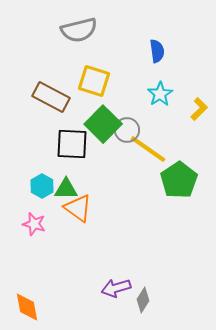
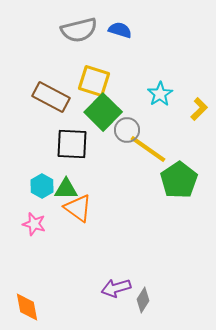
blue semicircle: moved 37 px left, 21 px up; rotated 65 degrees counterclockwise
green square: moved 12 px up
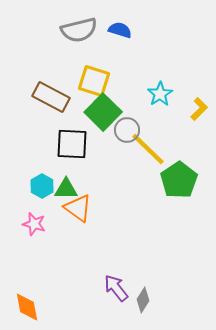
yellow line: rotated 9 degrees clockwise
purple arrow: rotated 68 degrees clockwise
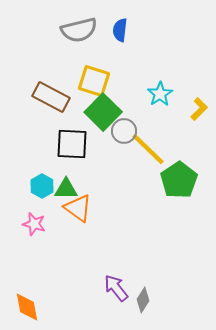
blue semicircle: rotated 100 degrees counterclockwise
gray circle: moved 3 px left, 1 px down
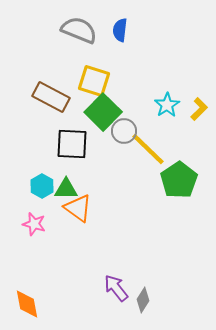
gray semicircle: rotated 144 degrees counterclockwise
cyan star: moved 7 px right, 11 px down
orange diamond: moved 3 px up
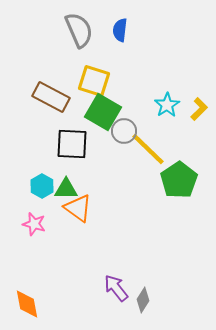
gray semicircle: rotated 45 degrees clockwise
green square: rotated 15 degrees counterclockwise
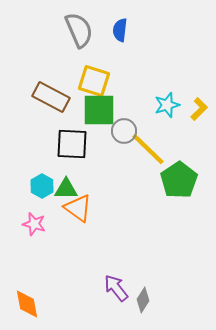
cyan star: rotated 15 degrees clockwise
green square: moved 4 px left, 2 px up; rotated 30 degrees counterclockwise
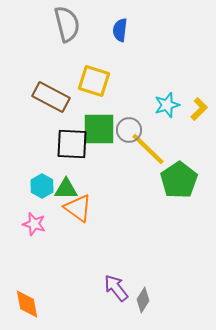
gray semicircle: moved 12 px left, 6 px up; rotated 9 degrees clockwise
green square: moved 19 px down
gray circle: moved 5 px right, 1 px up
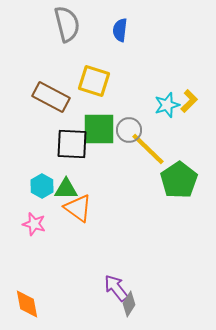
yellow L-shape: moved 10 px left, 8 px up
gray diamond: moved 14 px left, 4 px down
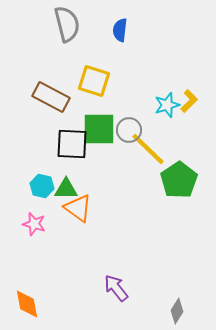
cyan hexagon: rotated 15 degrees counterclockwise
gray diamond: moved 48 px right, 7 px down
